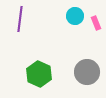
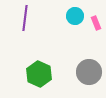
purple line: moved 5 px right, 1 px up
gray circle: moved 2 px right
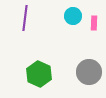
cyan circle: moved 2 px left
pink rectangle: moved 2 px left; rotated 24 degrees clockwise
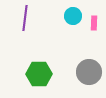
green hexagon: rotated 25 degrees counterclockwise
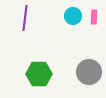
pink rectangle: moved 6 px up
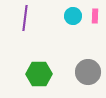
pink rectangle: moved 1 px right, 1 px up
gray circle: moved 1 px left
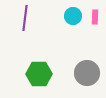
pink rectangle: moved 1 px down
gray circle: moved 1 px left, 1 px down
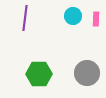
pink rectangle: moved 1 px right, 2 px down
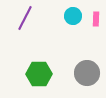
purple line: rotated 20 degrees clockwise
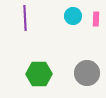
purple line: rotated 30 degrees counterclockwise
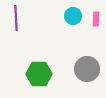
purple line: moved 9 px left
gray circle: moved 4 px up
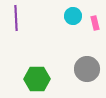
pink rectangle: moved 1 px left, 4 px down; rotated 16 degrees counterclockwise
green hexagon: moved 2 px left, 5 px down
